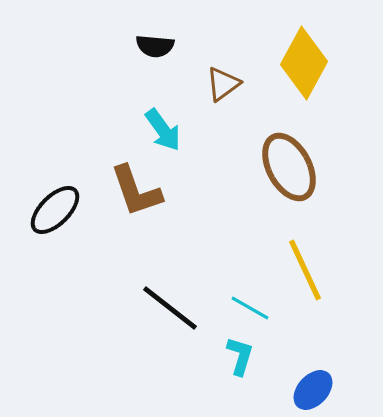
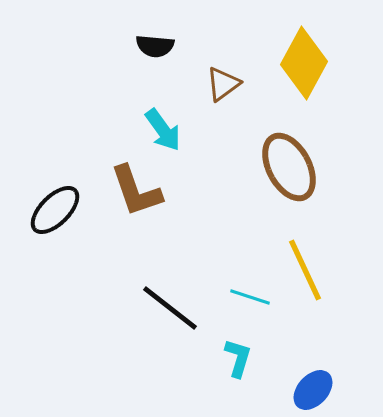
cyan line: moved 11 px up; rotated 12 degrees counterclockwise
cyan L-shape: moved 2 px left, 2 px down
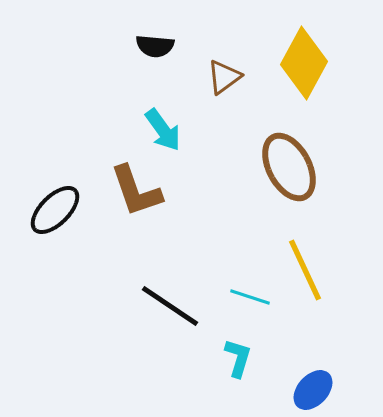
brown triangle: moved 1 px right, 7 px up
black line: moved 2 px up; rotated 4 degrees counterclockwise
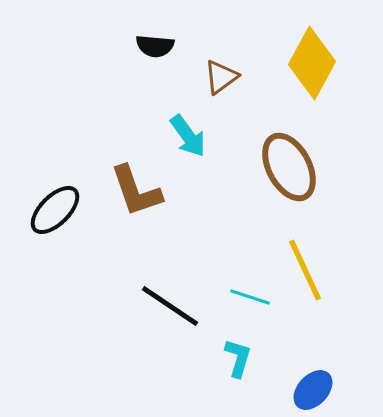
yellow diamond: moved 8 px right
brown triangle: moved 3 px left
cyan arrow: moved 25 px right, 6 px down
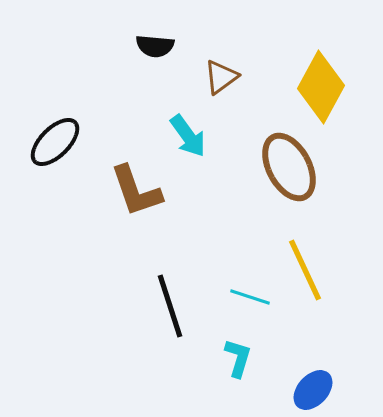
yellow diamond: moved 9 px right, 24 px down
black ellipse: moved 68 px up
black line: rotated 38 degrees clockwise
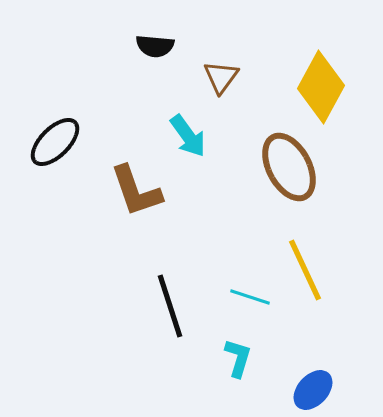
brown triangle: rotated 18 degrees counterclockwise
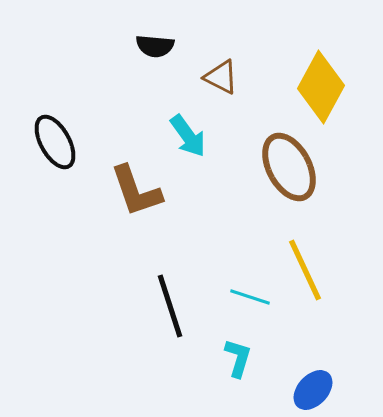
brown triangle: rotated 39 degrees counterclockwise
black ellipse: rotated 74 degrees counterclockwise
